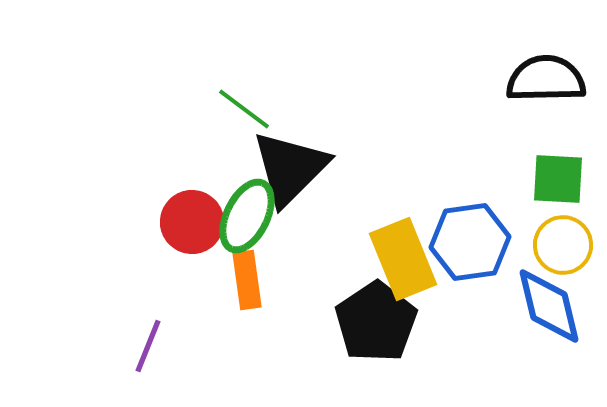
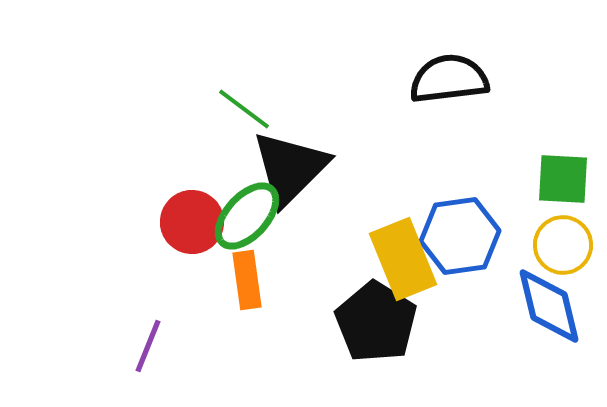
black semicircle: moved 97 px left; rotated 6 degrees counterclockwise
green square: moved 5 px right
green ellipse: rotated 16 degrees clockwise
blue hexagon: moved 10 px left, 6 px up
black pentagon: rotated 6 degrees counterclockwise
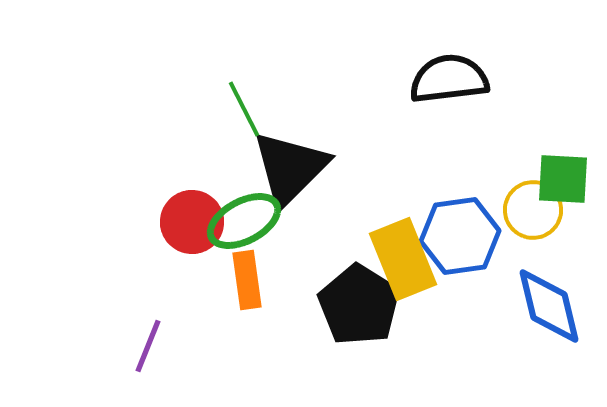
green line: rotated 26 degrees clockwise
green ellipse: moved 3 px left, 5 px down; rotated 20 degrees clockwise
yellow circle: moved 30 px left, 35 px up
black pentagon: moved 17 px left, 17 px up
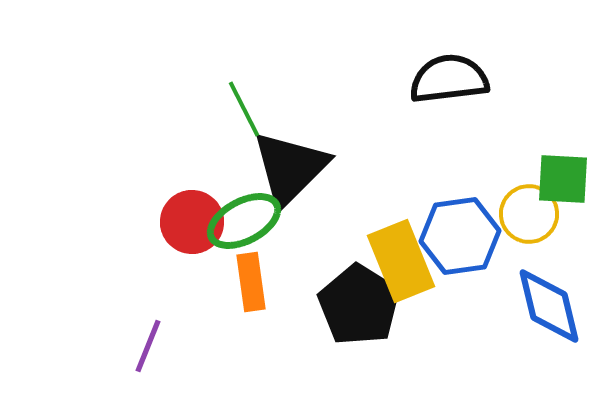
yellow circle: moved 4 px left, 4 px down
yellow rectangle: moved 2 px left, 2 px down
orange rectangle: moved 4 px right, 2 px down
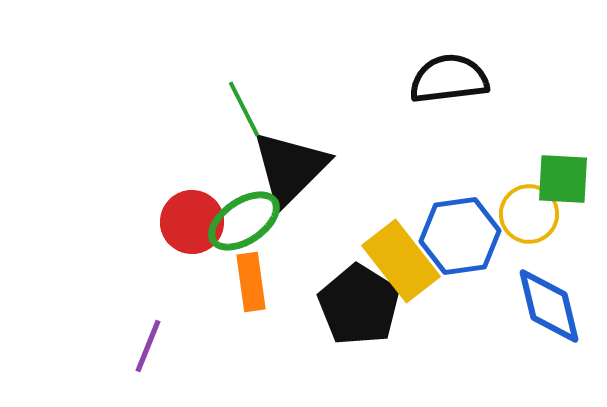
green ellipse: rotated 6 degrees counterclockwise
yellow rectangle: rotated 16 degrees counterclockwise
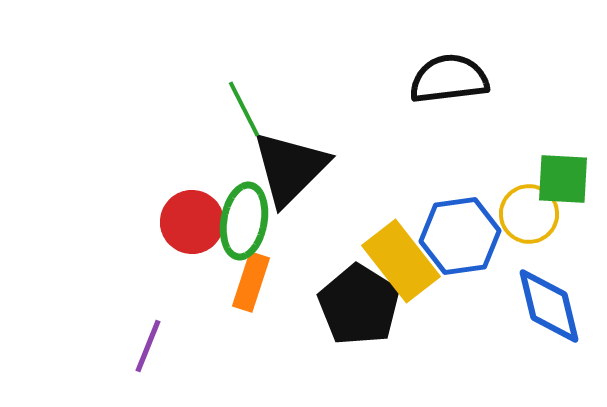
green ellipse: rotated 46 degrees counterclockwise
orange rectangle: rotated 26 degrees clockwise
